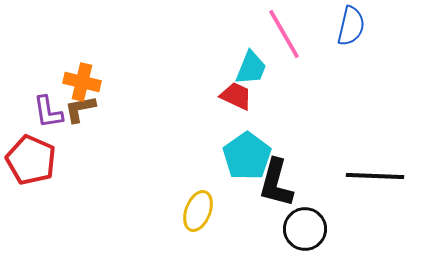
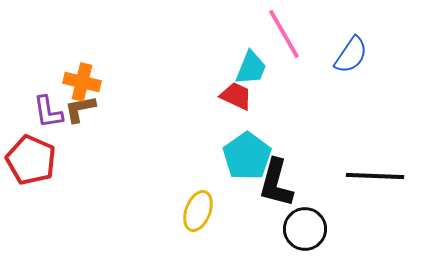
blue semicircle: moved 29 px down; rotated 21 degrees clockwise
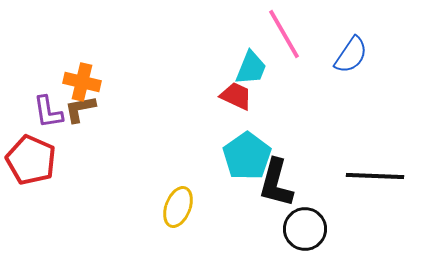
yellow ellipse: moved 20 px left, 4 px up
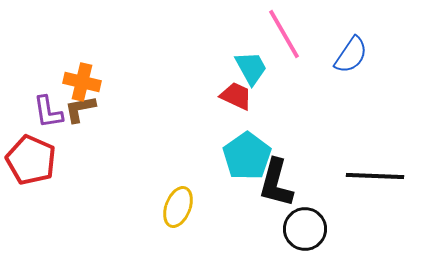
cyan trapezoid: rotated 51 degrees counterclockwise
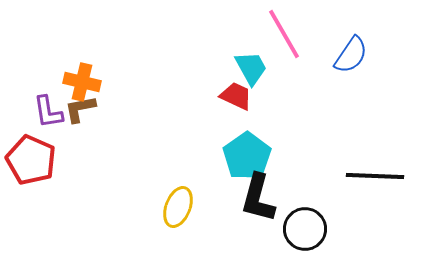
black L-shape: moved 18 px left, 15 px down
